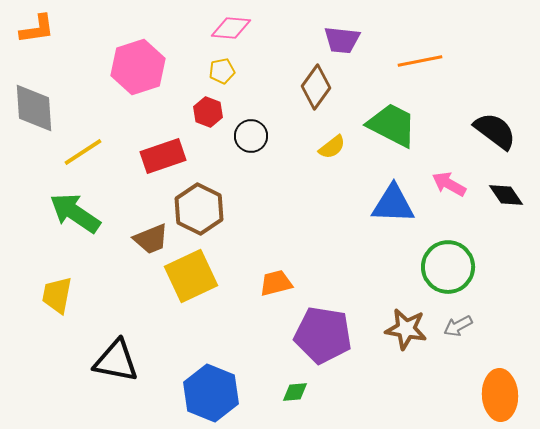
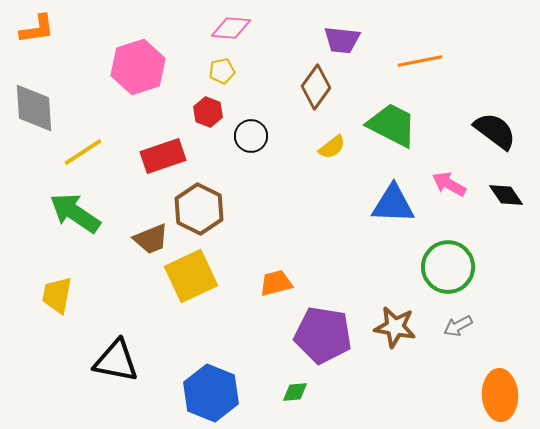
brown star: moved 11 px left, 2 px up
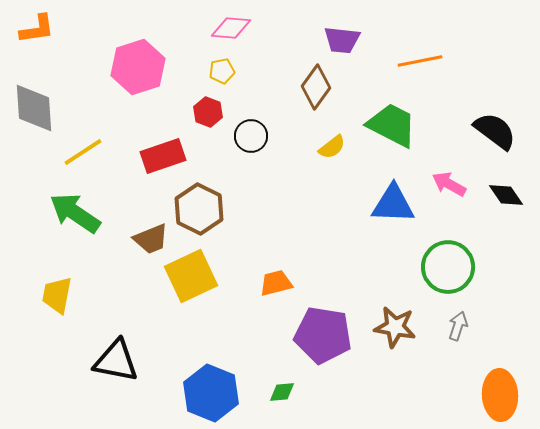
gray arrow: rotated 136 degrees clockwise
green diamond: moved 13 px left
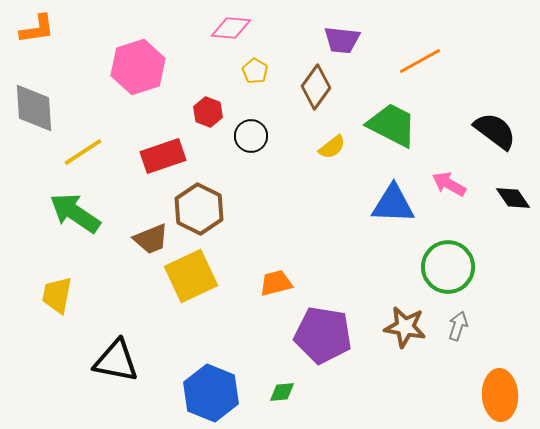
orange line: rotated 18 degrees counterclockwise
yellow pentagon: moved 33 px right; rotated 30 degrees counterclockwise
black diamond: moved 7 px right, 3 px down
brown star: moved 10 px right
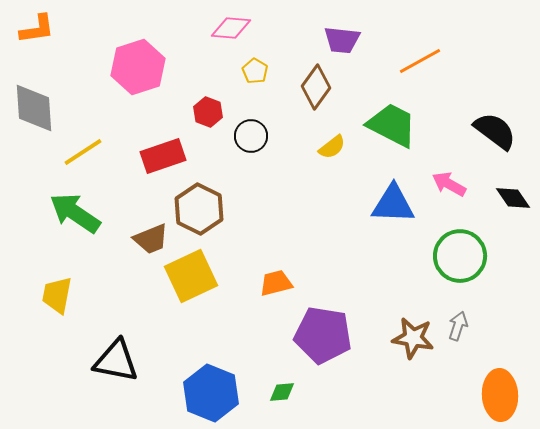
green circle: moved 12 px right, 11 px up
brown star: moved 8 px right, 11 px down
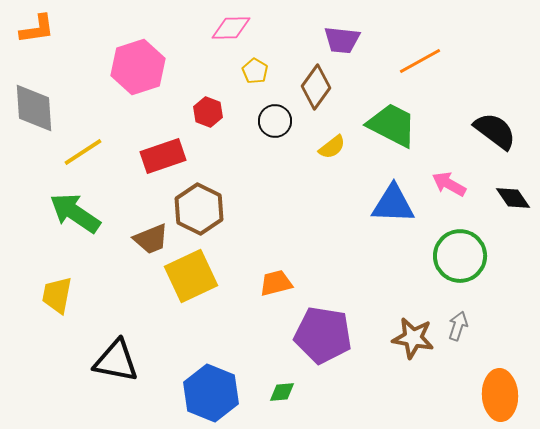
pink diamond: rotated 6 degrees counterclockwise
black circle: moved 24 px right, 15 px up
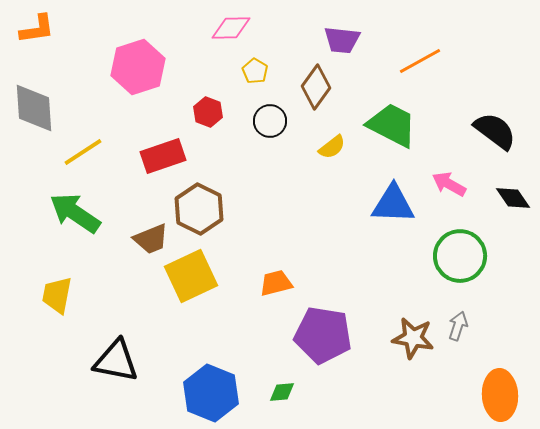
black circle: moved 5 px left
